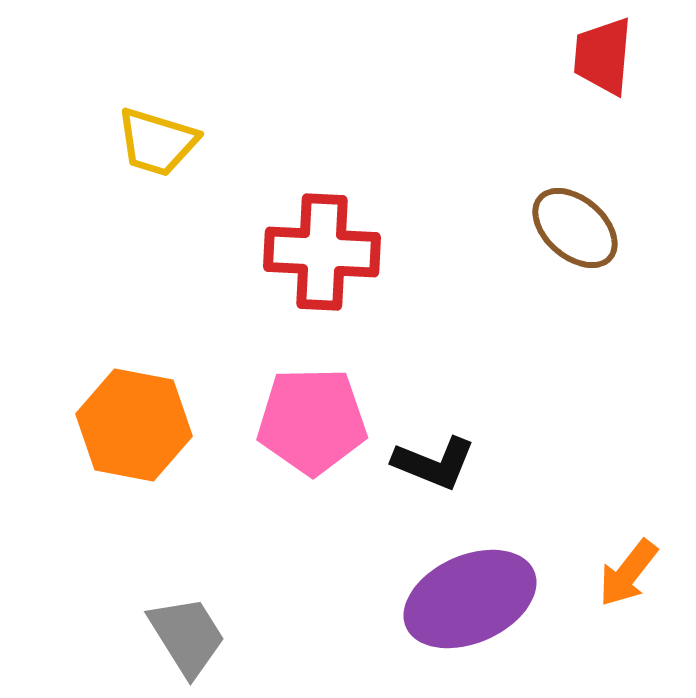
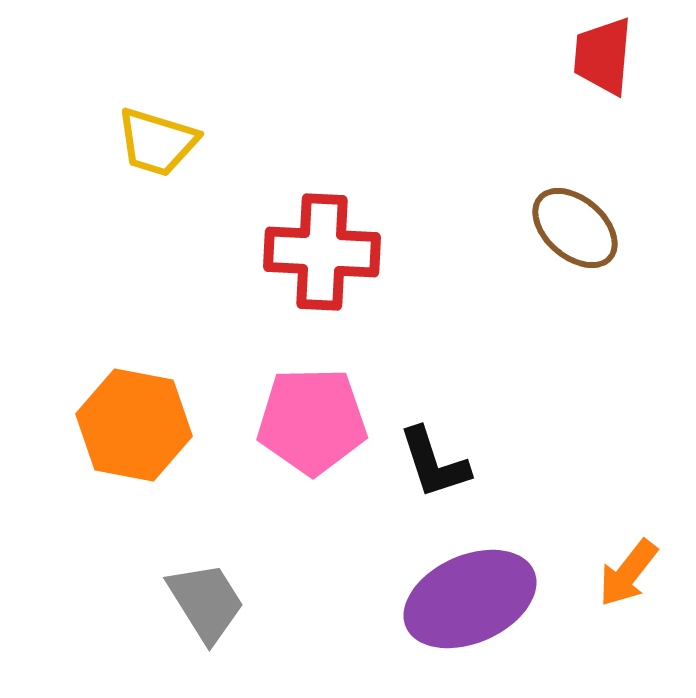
black L-shape: rotated 50 degrees clockwise
gray trapezoid: moved 19 px right, 34 px up
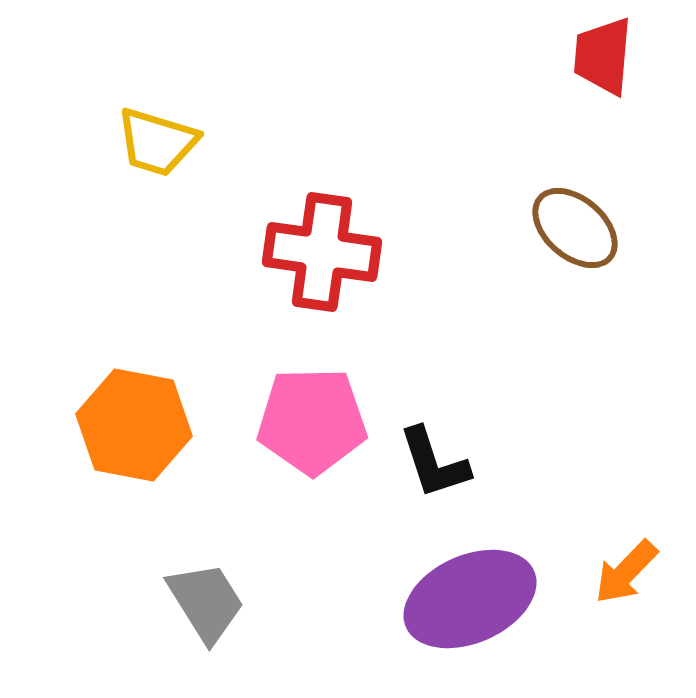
red cross: rotated 5 degrees clockwise
orange arrow: moved 2 px left, 1 px up; rotated 6 degrees clockwise
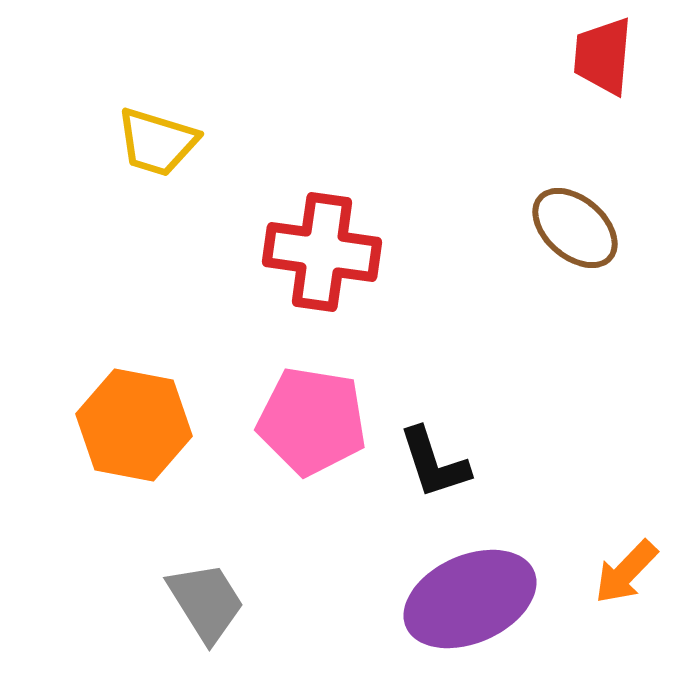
pink pentagon: rotated 10 degrees clockwise
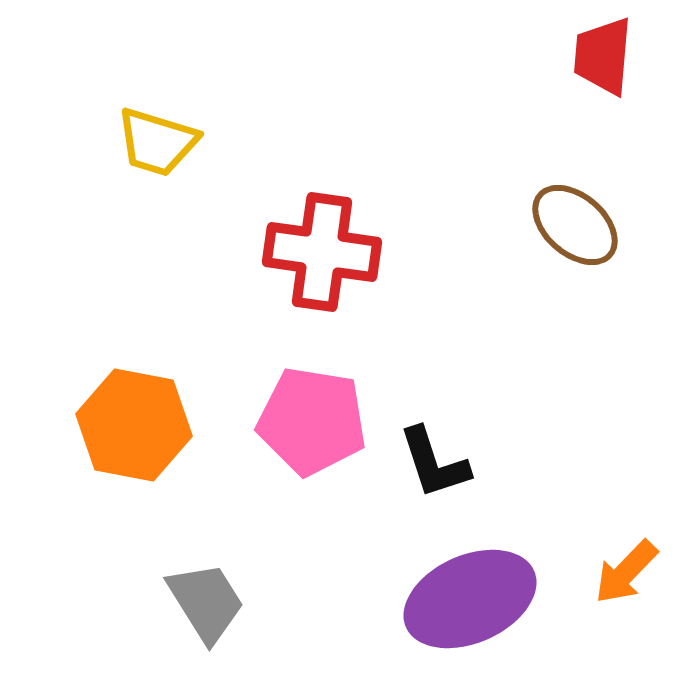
brown ellipse: moved 3 px up
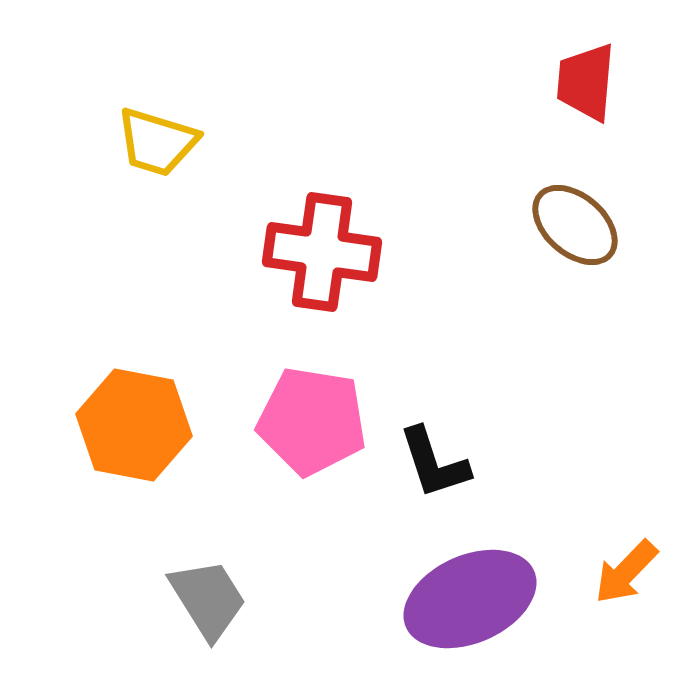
red trapezoid: moved 17 px left, 26 px down
gray trapezoid: moved 2 px right, 3 px up
